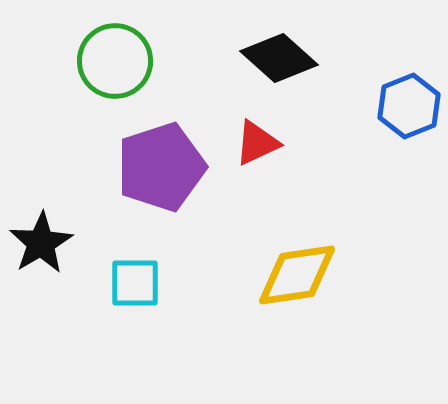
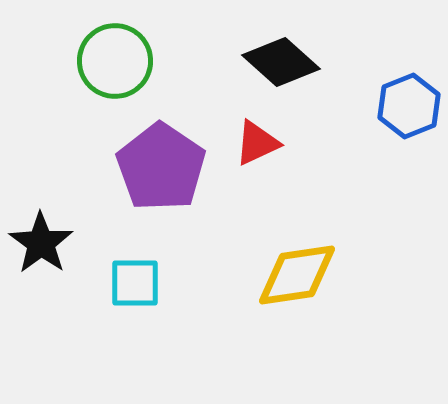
black diamond: moved 2 px right, 4 px down
purple pentagon: rotated 20 degrees counterclockwise
black star: rotated 6 degrees counterclockwise
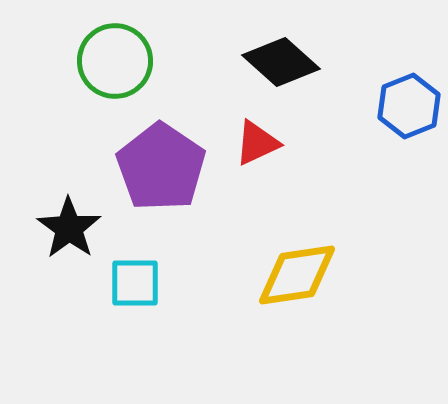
black star: moved 28 px right, 15 px up
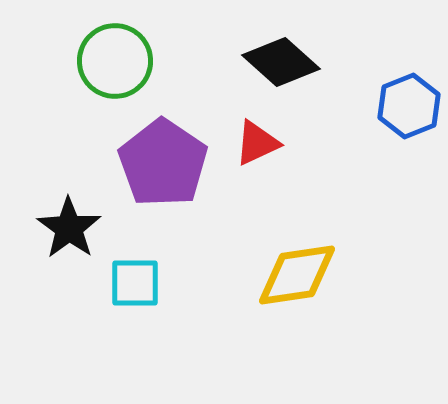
purple pentagon: moved 2 px right, 4 px up
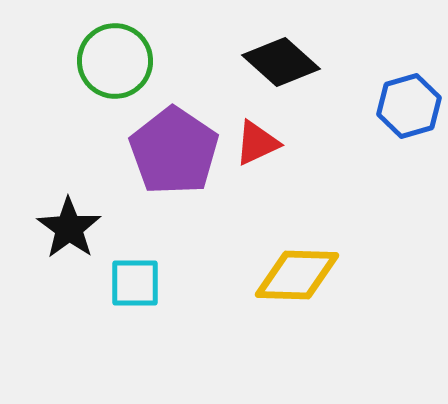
blue hexagon: rotated 6 degrees clockwise
purple pentagon: moved 11 px right, 12 px up
yellow diamond: rotated 10 degrees clockwise
